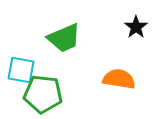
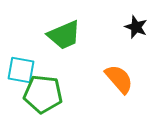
black star: rotated 15 degrees counterclockwise
green trapezoid: moved 3 px up
orange semicircle: rotated 40 degrees clockwise
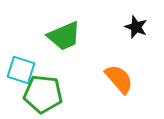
green trapezoid: moved 1 px down
cyan square: rotated 8 degrees clockwise
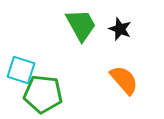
black star: moved 16 px left, 2 px down
green trapezoid: moved 17 px right, 11 px up; rotated 96 degrees counterclockwise
orange semicircle: moved 5 px right, 1 px down
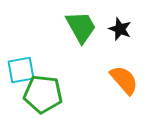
green trapezoid: moved 2 px down
cyan square: rotated 28 degrees counterclockwise
